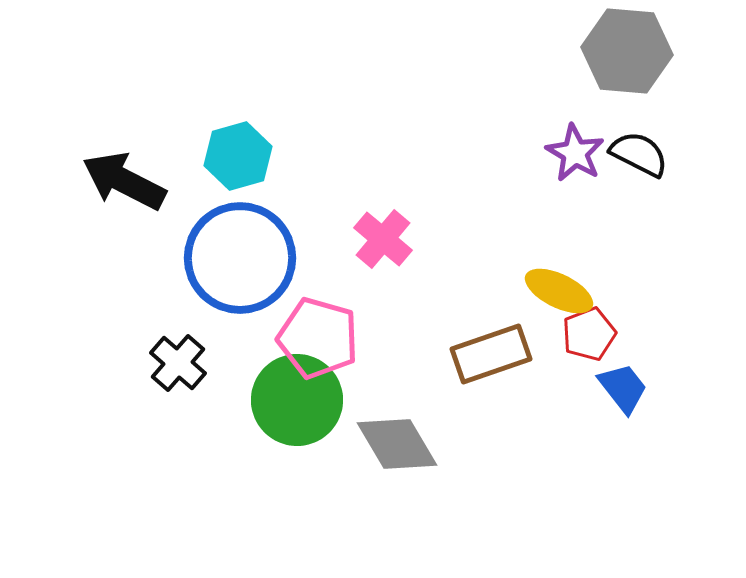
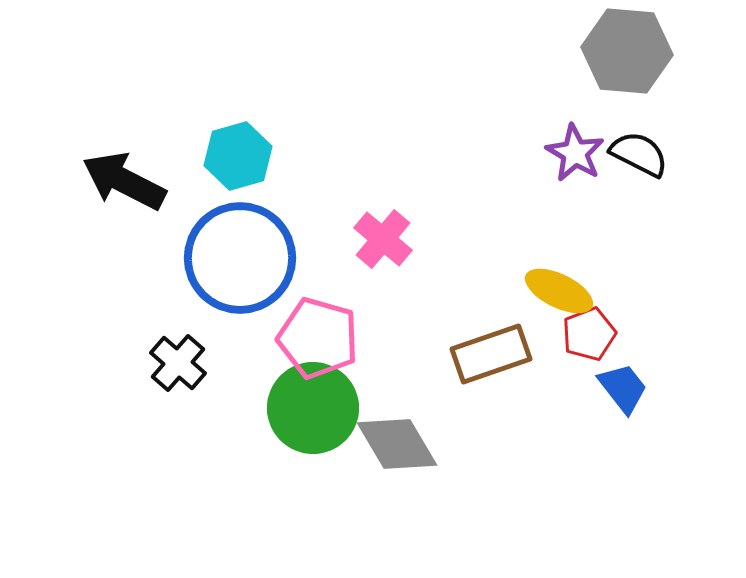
green circle: moved 16 px right, 8 px down
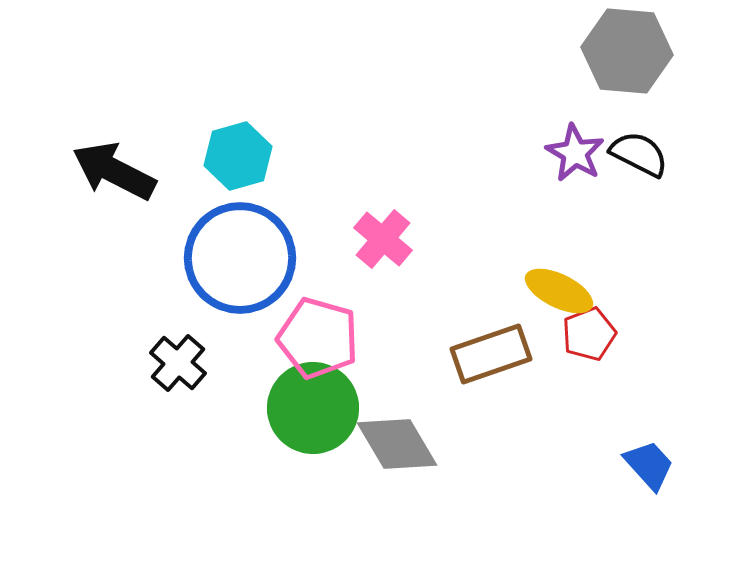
black arrow: moved 10 px left, 10 px up
blue trapezoid: moved 26 px right, 77 px down; rotated 4 degrees counterclockwise
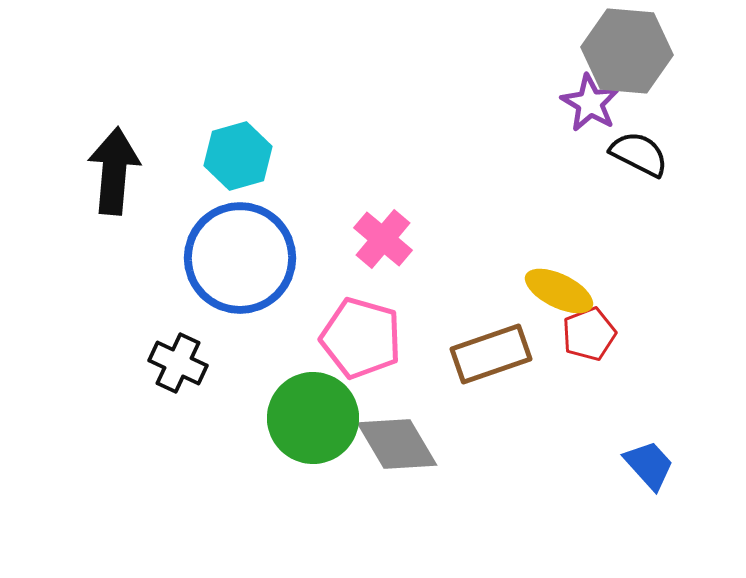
purple star: moved 15 px right, 50 px up
black arrow: rotated 68 degrees clockwise
pink pentagon: moved 43 px right
black cross: rotated 16 degrees counterclockwise
green circle: moved 10 px down
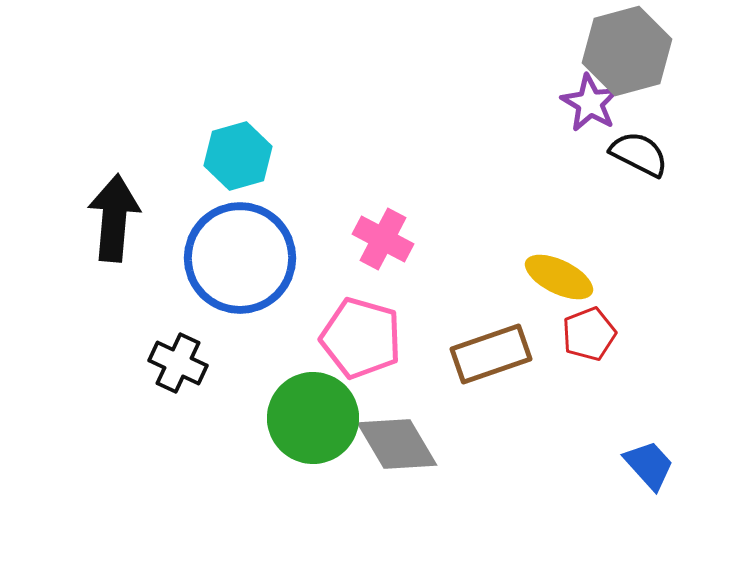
gray hexagon: rotated 20 degrees counterclockwise
black arrow: moved 47 px down
pink cross: rotated 12 degrees counterclockwise
yellow ellipse: moved 14 px up
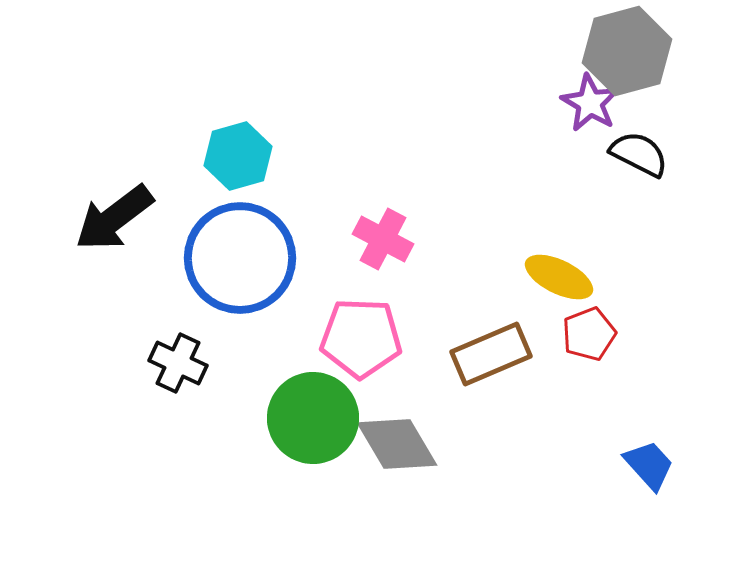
black arrow: rotated 132 degrees counterclockwise
pink pentagon: rotated 14 degrees counterclockwise
brown rectangle: rotated 4 degrees counterclockwise
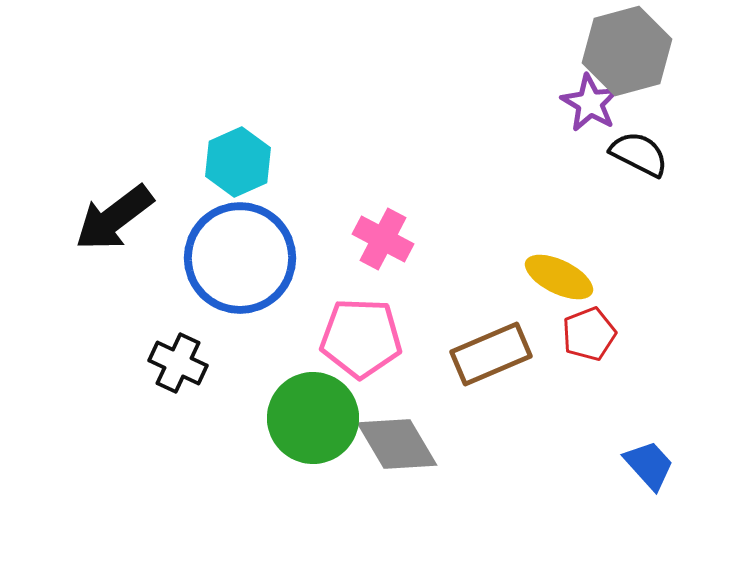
cyan hexagon: moved 6 px down; rotated 8 degrees counterclockwise
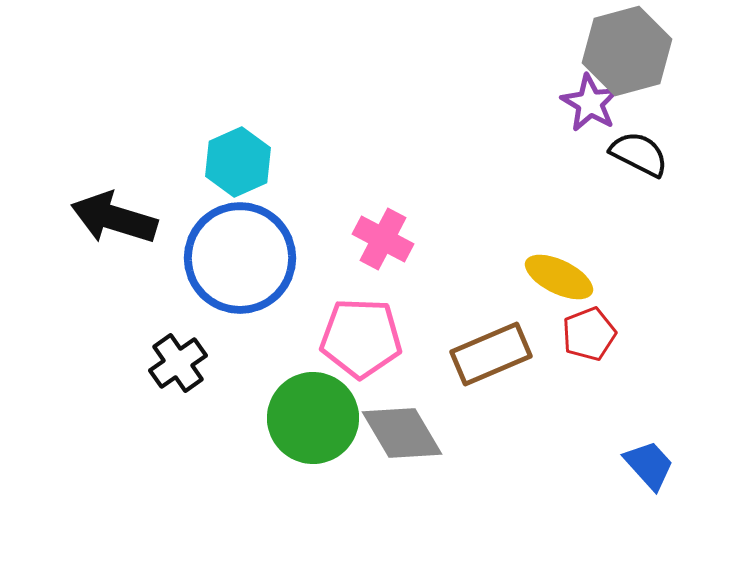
black arrow: rotated 54 degrees clockwise
black cross: rotated 30 degrees clockwise
gray diamond: moved 5 px right, 11 px up
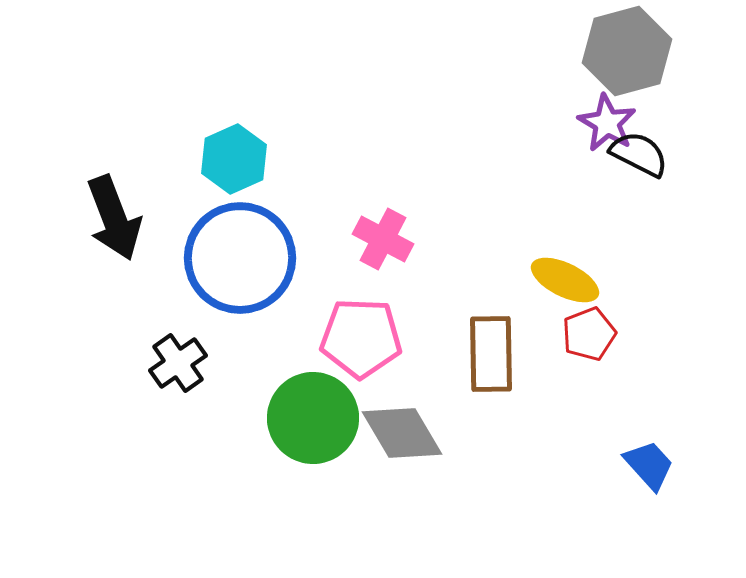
purple star: moved 17 px right, 20 px down
cyan hexagon: moved 4 px left, 3 px up
black arrow: rotated 128 degrees counterclockwise
yellow ellipse: moved 6 px right, 3 px down
brown rectangle: rotated 68 degrees counterclockwise
